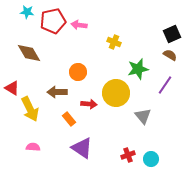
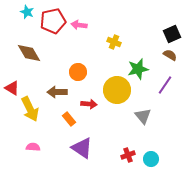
cyan star: rotated 16 degrees clockwise
yellow circle: moved 1 px right, 3 px up
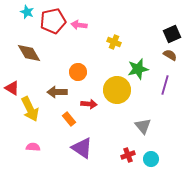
purple line: rotated 18 degrees counterclockwise
gray triangle: moved 10 px down
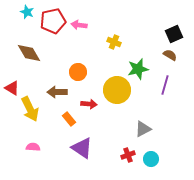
black square: moved 2 px right
gray triangle: moved 3 px down; rotated 42 degrees clockwise
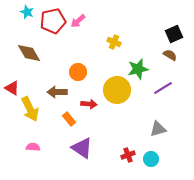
pink arrow: moved 1 px left, 4 px up; rotated 49 degrees counterclockwise
purple line: moved 2 px left, 3 px down; rotated 42 degrees clockwise
gray triangle: moved 15 px right; rotated 12 degrees clockwise
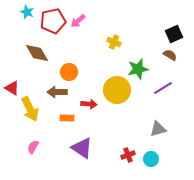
brown diamond: moved 8 px right
orange circle: moved 9 px left
orange rectangle: moved 2 px left, 1 px up; rotated 48 degrees counterclockwise
pink semicircle: rotated 64 degrees counterclockwise
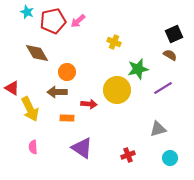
orange circle: moved 2 px left
pink semicircle: rotated 32 degrees counterclockwise
cyan circle: moved 19 px right, 1 px up
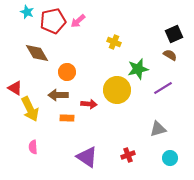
red triangle: moved 3 px right
brown arrow: moved 1 px right, 3 px down
purple triangle: moved 5 px right, 9 px down
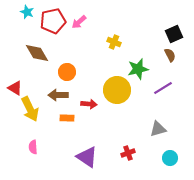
pink arrow: moved 1 px right, 1 px down
brown semicircle: rotated 32 degrees clockwise
red cross: moved 2 px up
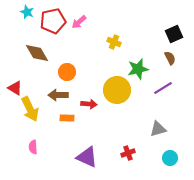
brown semicircle: moved 3 px down
purple triangle: rotated 10 degrees counterclockwise
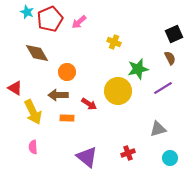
red pentagon: moved 3 px left, 2 px up; rotated 10 degrees counterclockwise
yellow circle: moved 1 px right, 1 px down
red arrow: rotated 28 degrees clockwise
yellow arrow: moved 3 px right, 3 px down
purple triangle: rotated 15 degrees clockwise
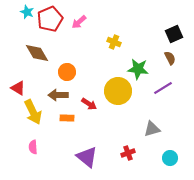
green star: rotated 20 degrees clockwise
red triangle: moved 3 px right
gray triangle: moved 6 px left
